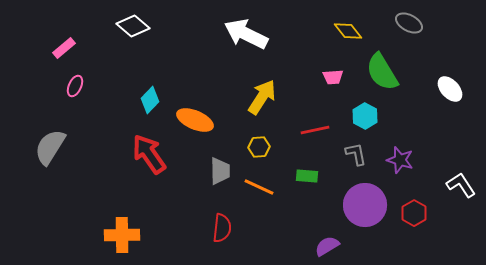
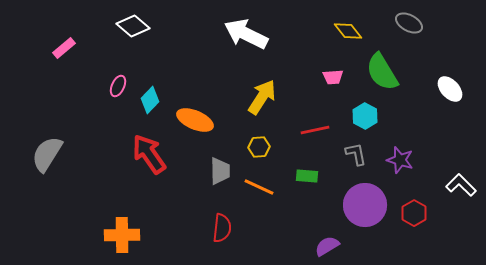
pink ellipse: moved 43 px right
gray semicircle: moved 3 px left, 7 px down
white L-shape: rotated 12 degrees counterclockwise
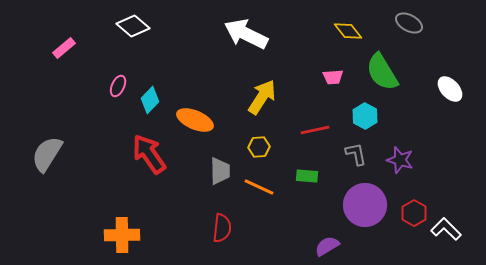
white L-shape: moved 15 px left, 44 px down
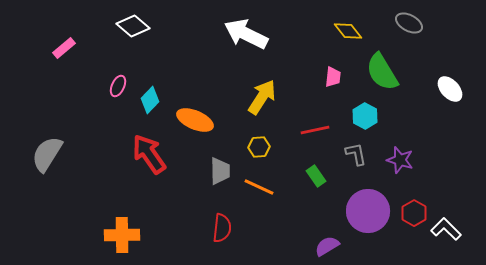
pink trapezoid: rotated 80 degrees counterclockwise
green rectangle: moved 9 px right; rotated 50 degrees clockwise
purple circle: moved 3 px right, 6 px down
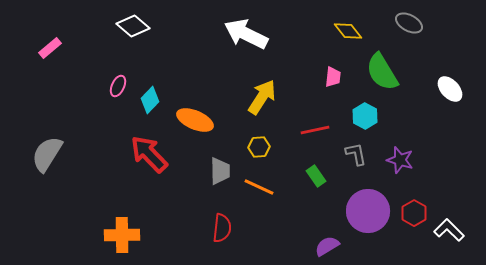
pink rectangle: moved 14 px left
red arrow: rotated 9 degrees counterclockwise
white L-shape: moved 3 px right, 1 px down
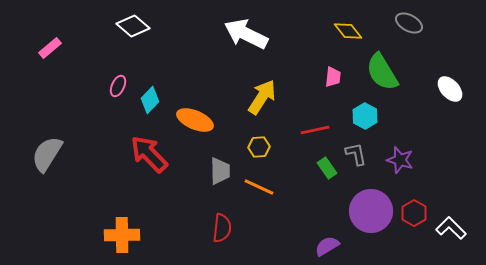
green rectangle: moved 11 px right, 8 px up
purple circle: moved 3 px right
white L-shape: moved 2 px right, 2 px up
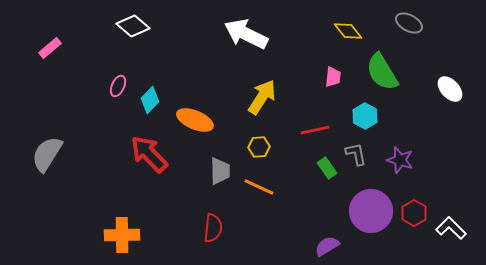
red semicircle: moved 9 px left
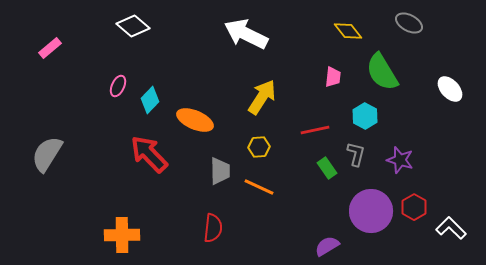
gray L-shape: rotated 25 degrees clockwise
red hexagon: moved 6 px up
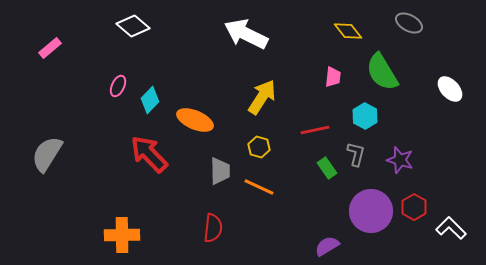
yellow hexagon: rotated 20 degrees clockwise
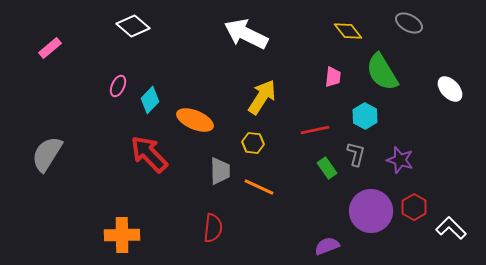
yellow hexagon: moved 6 px left, 4 px up; rotated 10 degrees counterclockwise
purple semicircle: rotated 10 degrees clockwise
